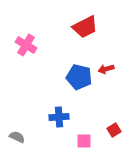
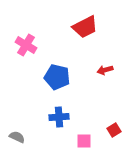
red arrow: moved 1 px left, 1 px down
blue pentagon: moved 22 px left
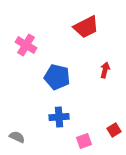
red trapezoid: moved 1 px right
red arrow: rotated 119 degrees clockwise
pink square: rotated 21 degrees counterclockwise
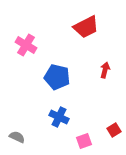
blue cross: rotated 30 degrees clockwise
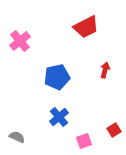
pink cross: moved 6 px left, 4 px up; rotated 20 degrees clockwise
blue pentagon: rotated 25 degrees counterclockwise
blue cross: rotated 24 degrees clockwise
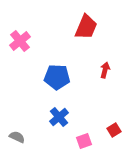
red trapezoid: rotated 40 degrees counterclockwise
blue pentagon: rotated 15 degrees clockwise
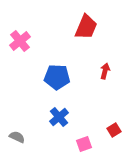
red arrow: moved 1 px down
pink square: moved 3 px down
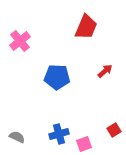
red arrow: rotated 35 degrees clockwise
blue cross: moved 17 px down; rotated 24 degrees clockwise
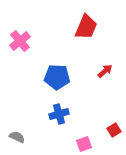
blue cross: moved 20 px up
